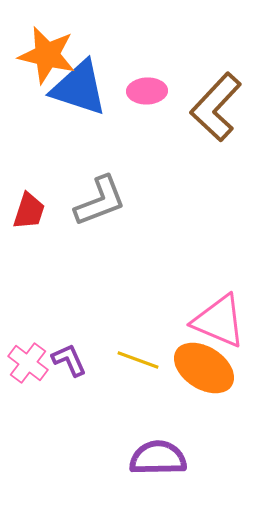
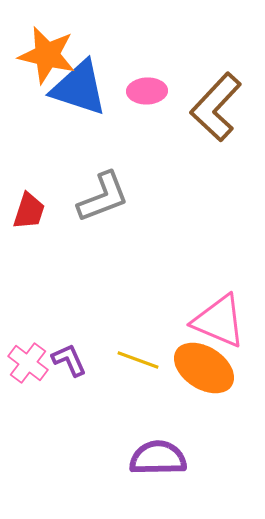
gray L-shape: moved 3 px right, 4 px up
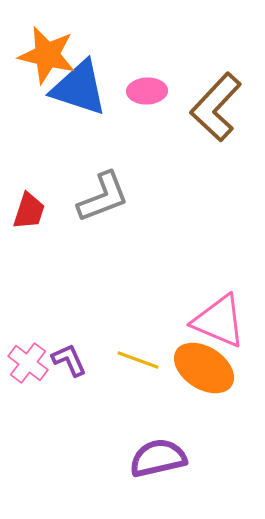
purple semicircle: rotated 12 degrees counterclockwise
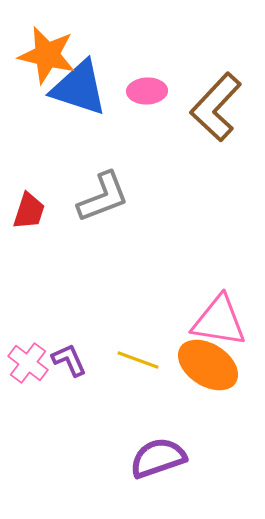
pink triangle: rotated 14 degrees counterclockwise
orange ellipse: moved 4 px right, 3 px up
purple semicircle: rotated 6 degrees counterclockwise
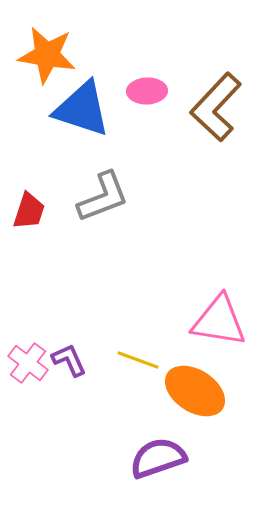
orange star: rotated 4 degrees counterclockwise
blue triangle: moved 3 px right, 21 px down
orange ellipse: moved 13 px left, 26 px down
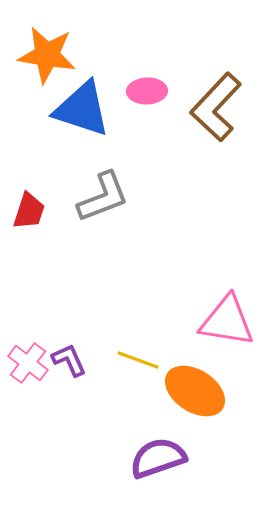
pink triangle: moved 8 px right
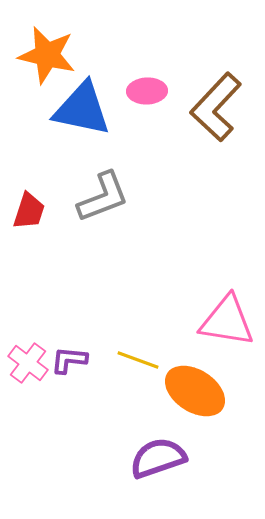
orange star: rotated 4 degrees clockwise
blue triangle: rotated 6 degrees counterclockwise
purple L-shape: rotated 60 degrees counterclockwise
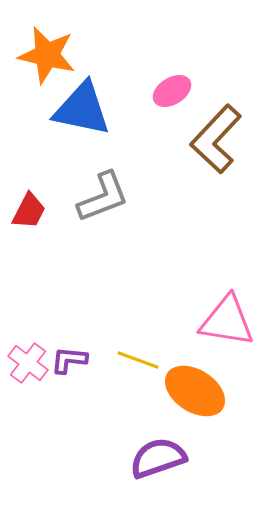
pink ellipse: moved 25 px right; rotated 30 degrees counterclockwise
brown L-shape: moved 32 px down
red trapezoid: rotated 9 degrees clockwise
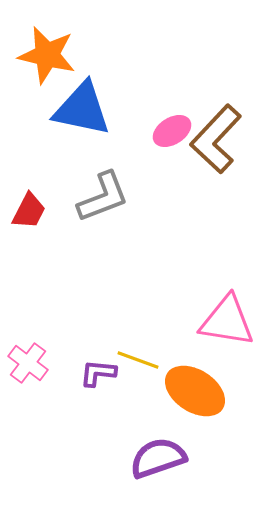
pink ellipse: moved 40 px down
purple L-shape: moved 29 px right, 13 px down
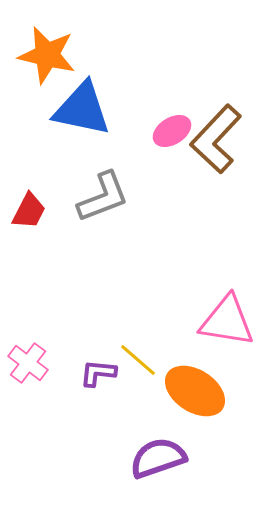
yellow line: rotated 21 degrees clockwise
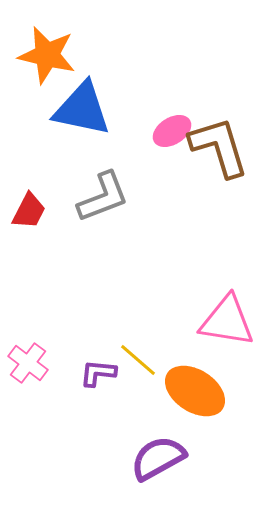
brown L-shape: moved 3 px right, 8 px down; rotated 120 degrees clockwise
purple semicircle: rotated 10 degrees counterclockwise
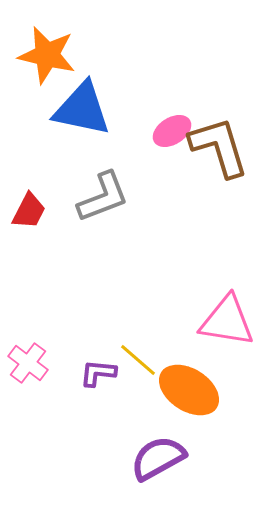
orange ellipse: moved 6 px left, 1 px up
